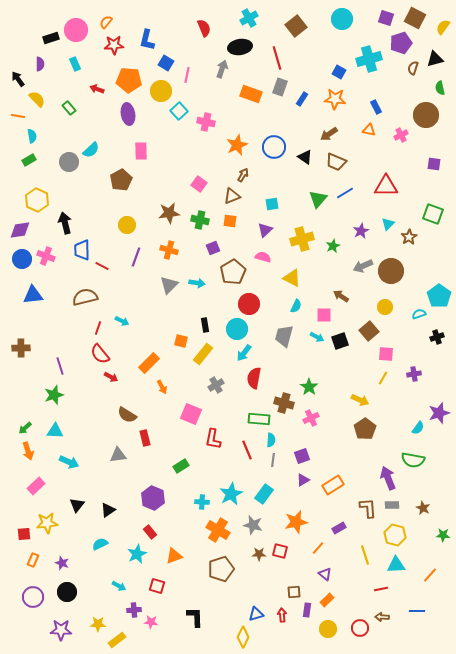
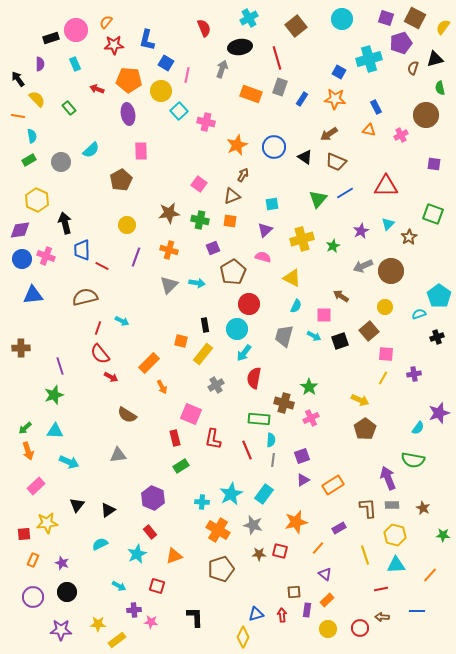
gray circle at (69, 162): moved 8 px left
cyan arrow at (317, 337): moved 3 px left, 1 px up
red rectangle at (145, 438): moved 30 px right
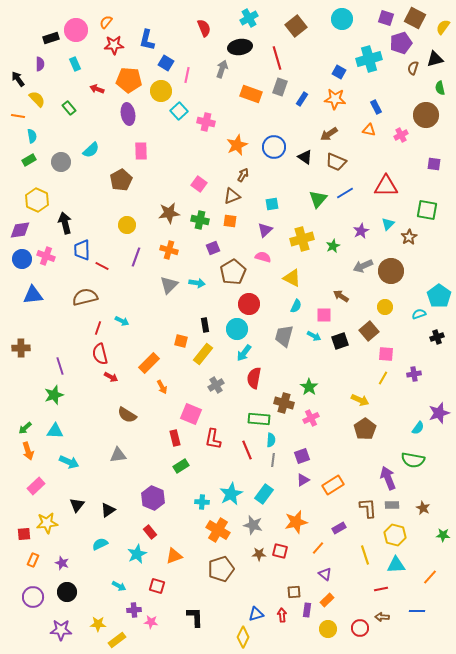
green square at (433, 214): moved 6 px left, 4 px up; rotated 10 degrees counterclockwise
red semicircle at (100, 354): rotated 25 degrees clockwise
orange line at (430, 575): moved 2 px down
